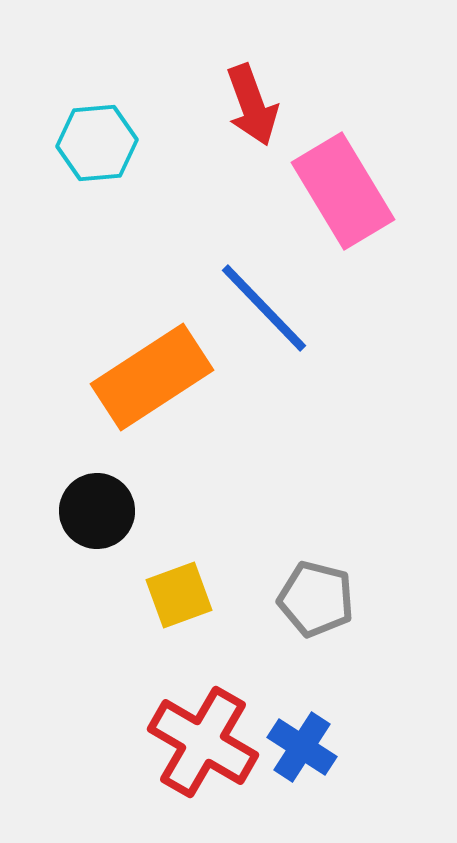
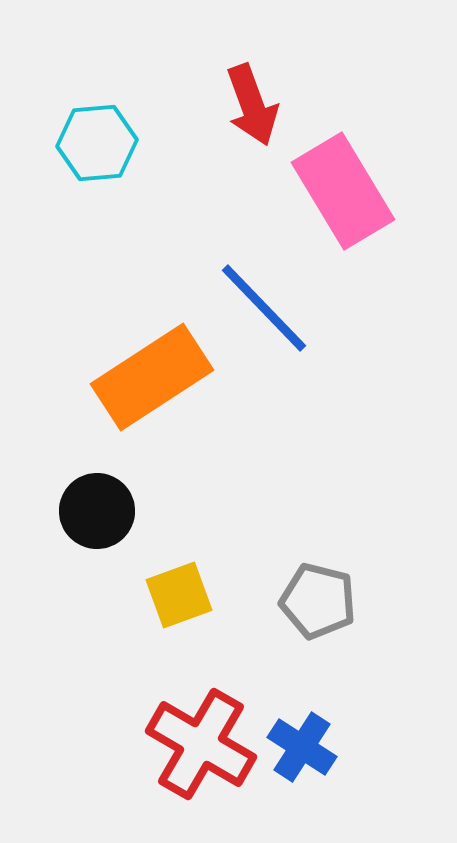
gray pentagon: moved 2 px right, 2 px down
red cross: moved 2 px left, 2 px down
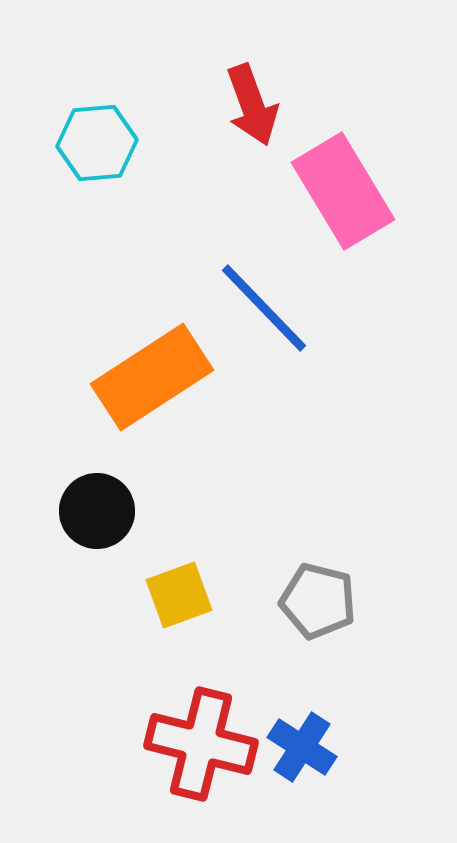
red cross: rotated 16 degrees counterclockwise
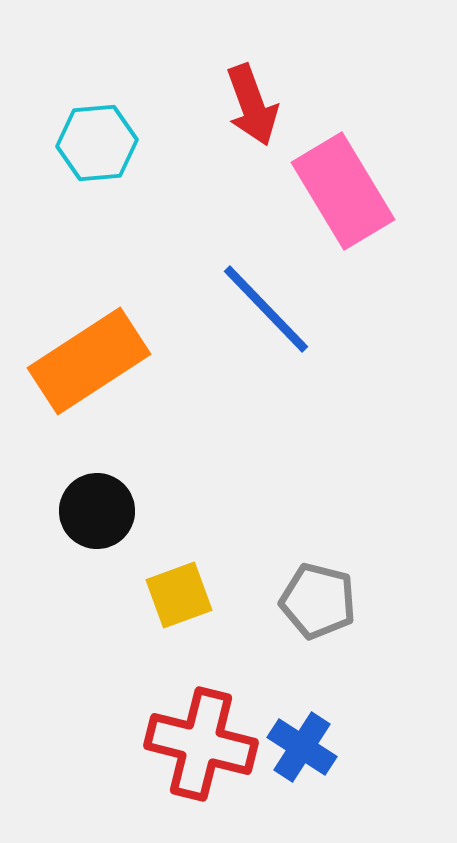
blue line: moved 2 px right, 1 px down
orange rectangle: moved 63 px left, 16 px up
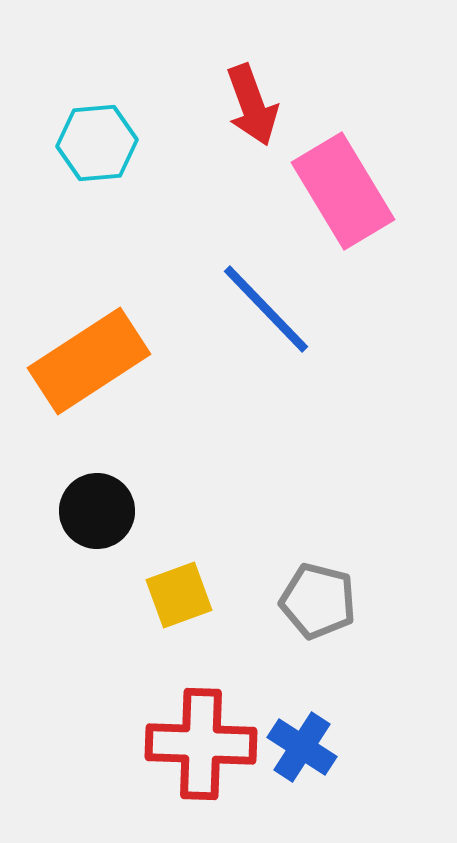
red cross: rotated 12 degrees counterclockwise
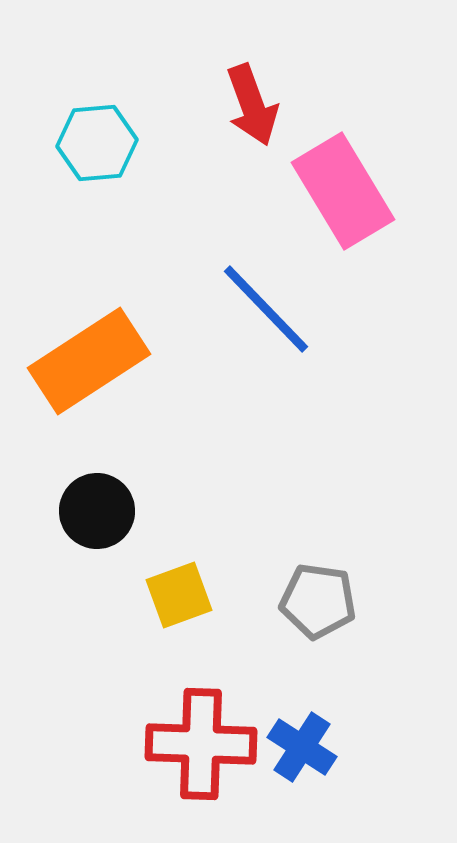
gray pentagon: rotated 6 degrees counterclockwise
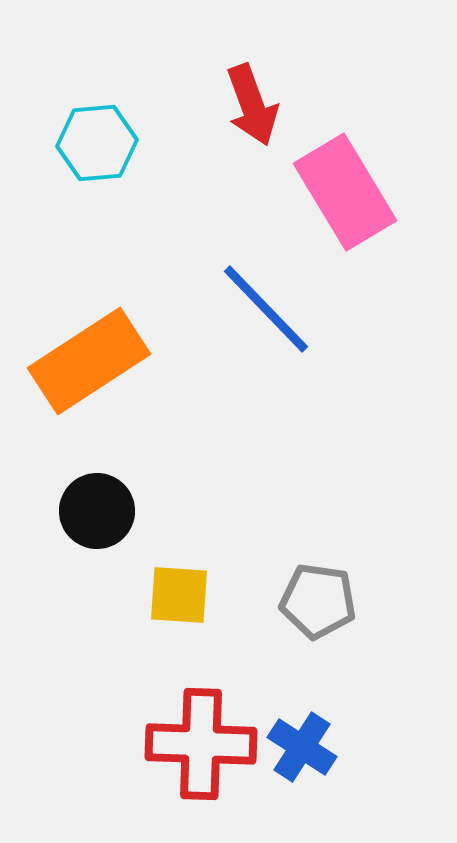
pink rectangle: moved 2 px right, 1 px down
yellow square: rotated 24 degrees clockwise
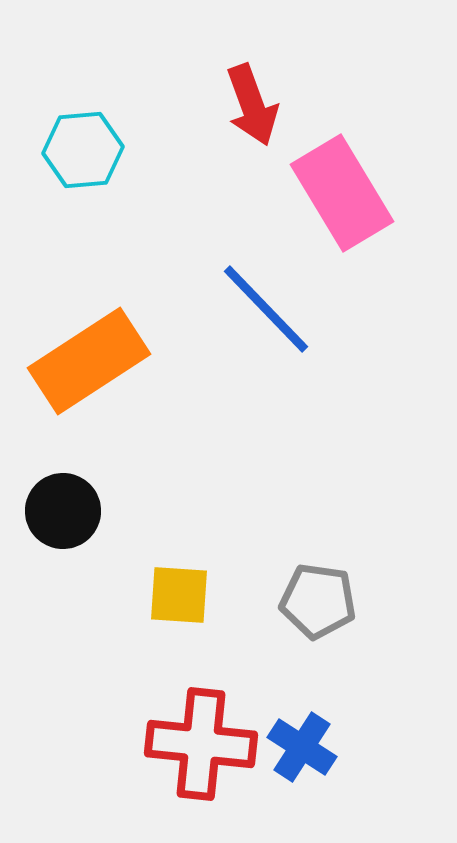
cyan hexagon: moved 14 px left, 7 px down
pink rectangle: moved 3 px left, 1 px down
black circle: moved 34 px left
red cross: rotated 4 degrees clockwise
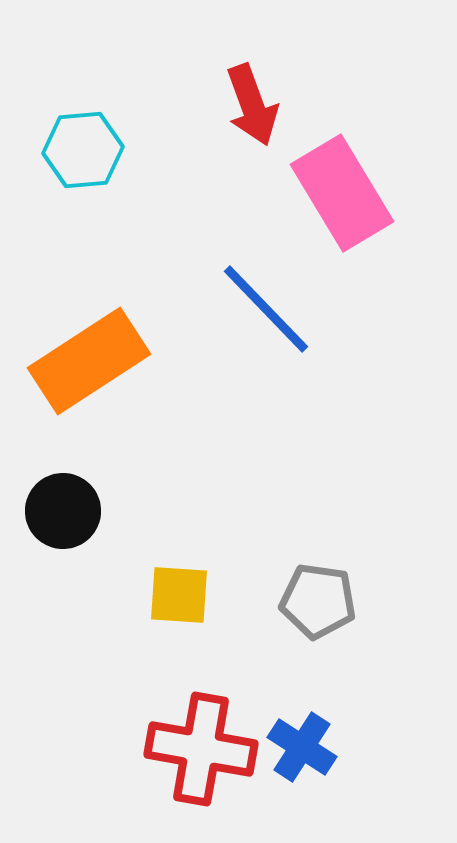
red cross: moved 5 px down; rotated 4 degrees clockwise
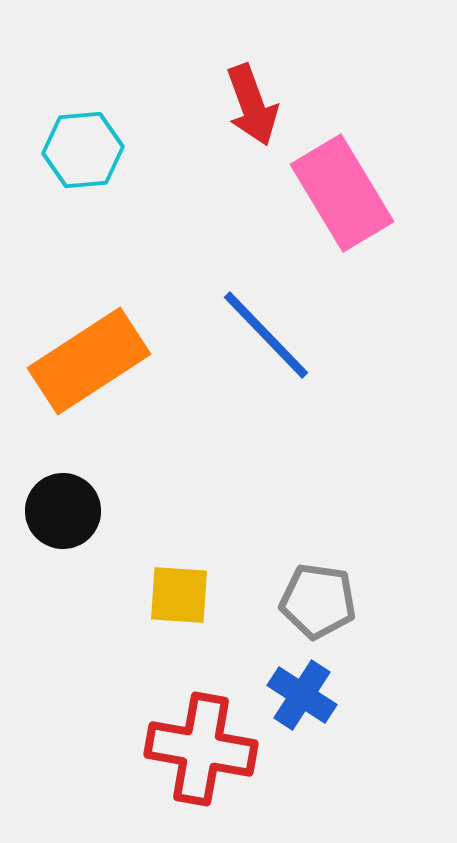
blue line: moved 26 px down
blue cross: moved 52 px up
